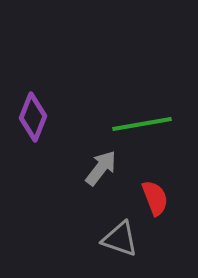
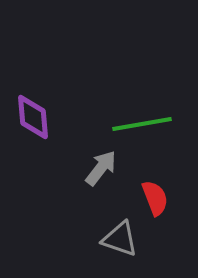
purple diamond: rotated 27 degrees counterclockwise
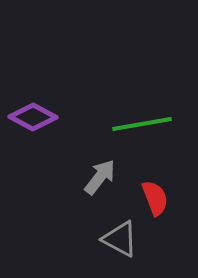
purple diamond: rotated 57 degrees counterclockwise
gray arrow: moved 1 px left, 9 px down
gray triangle: rotated 9 degrees clockwise
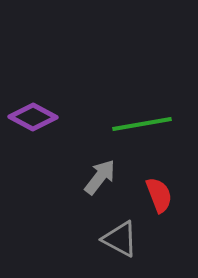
red semicircle: moved 4 px right, 3 px up
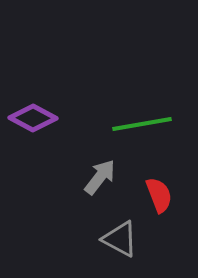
purple diamond: moved 1 px down
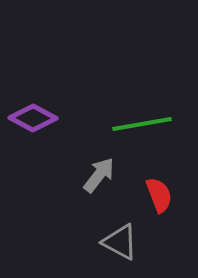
gray arrow: moved 1 px left, 2 px up
gray triangle: moved 3 px down
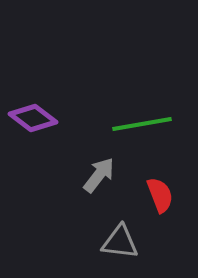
purple diamond: rotated 9 degrees clockwise
red semicircle: moved 1 px right
gray triangle: rotated 21 degrees counterclockwise
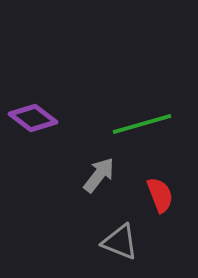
green line: rotated 6 degrees counterclockwise
gray triangle: rotated 15 degrees clockwise
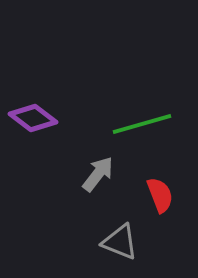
gray arrow: moved 1 px left, 1 px up
